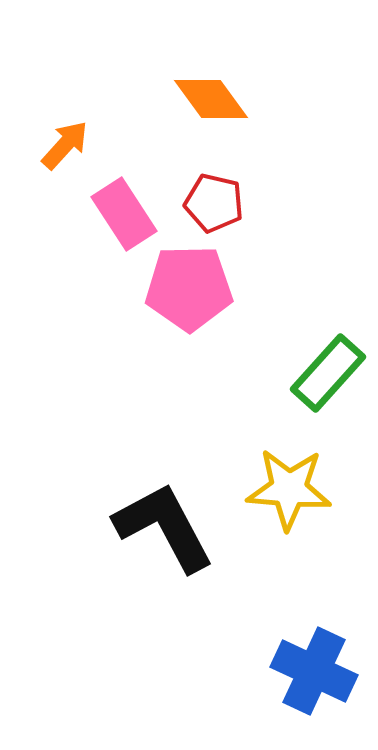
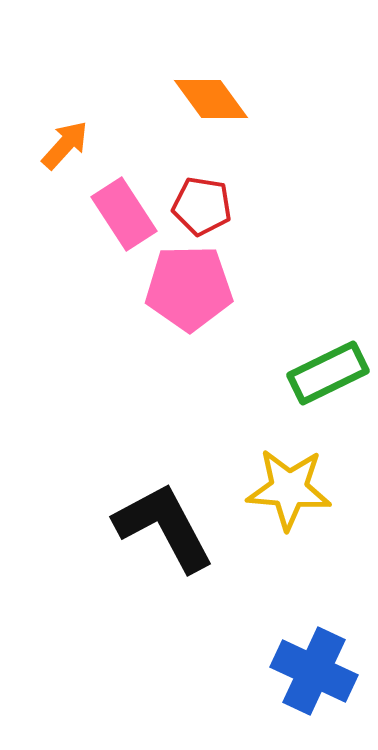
red pentagon: moved 12 px left, 3 px down; rotated 4 degrees counterclockwise
green rectangle: rotated 22 degrees clockwise
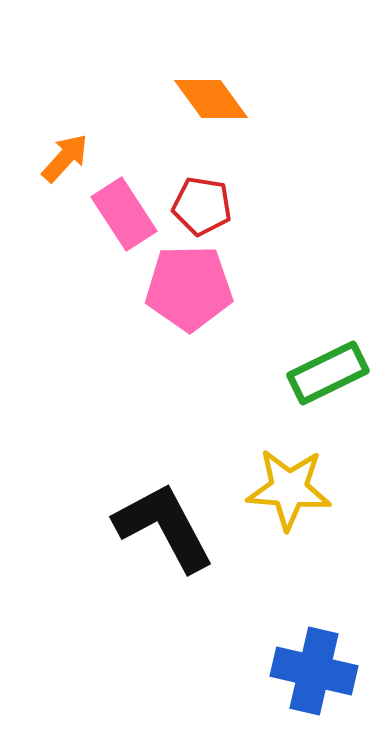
orange arrow: moved 13 px down
blue cross: rotated 12 degrees counterclockwise
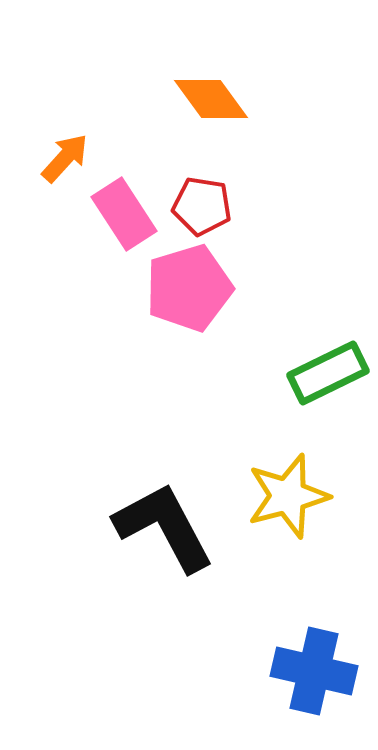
pink pentagon: rotated 16 degrees counterclockwise
yellow star: moved 1 px left, 7 px down; rotated 20 degrees counterclockwise
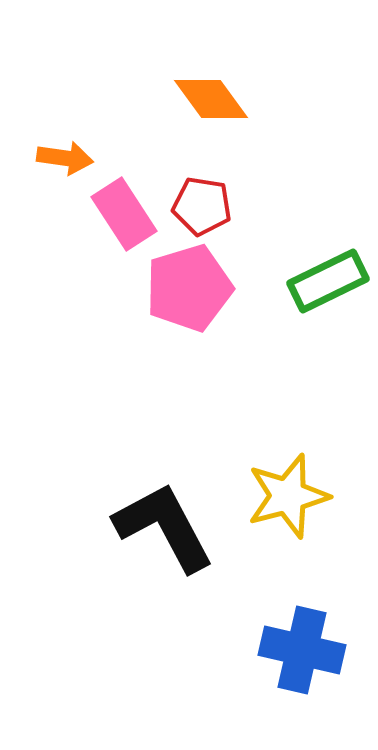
orange arrow: rotated 56 degrees clockwise
green rectangle: moved 92 px up
blue cross: moved 12 px left, 21 px up
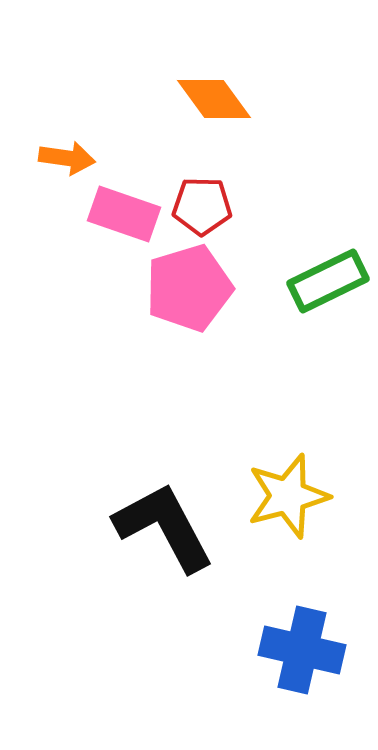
orange diamond: moved 3 px right
orange arrow: moved 2 px right
red pentagon: rotated 8 degrees counterclockwise
pink rectangle: rotated 38 degrees counterclockwise
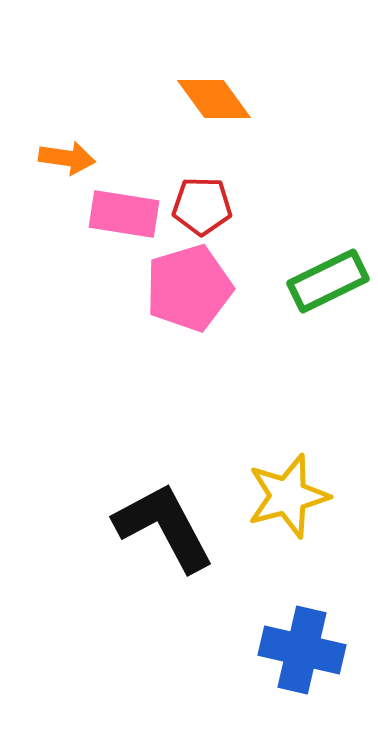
pink rectangle: rotated 10 degrees counterclockwise
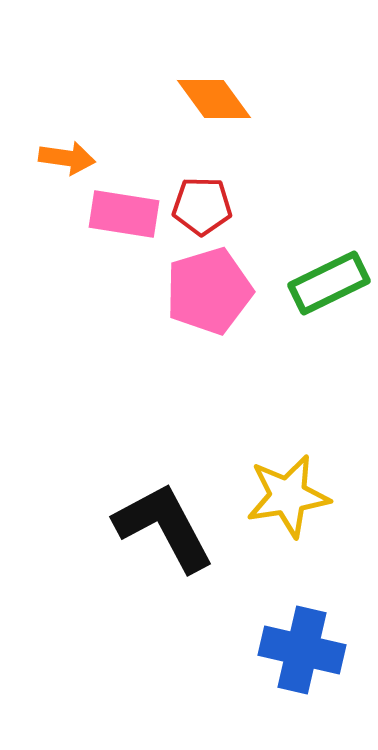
green rectangle: moved 1 px right, 2 px down
pink pentagon: moved 20 px right, 3 px down
yellow star: rotated 6 degrees clockwise
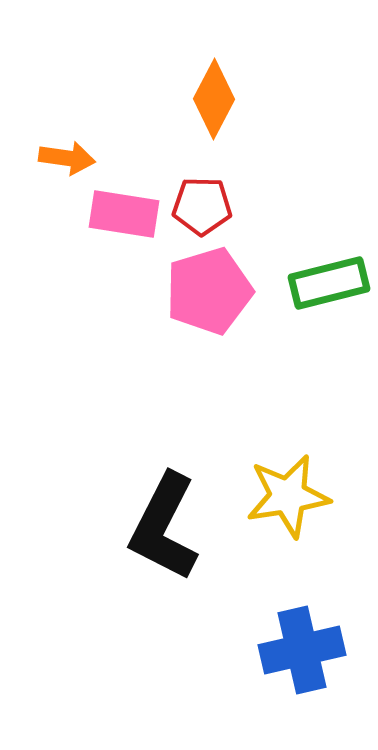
orange diamond: rotated 64 degrees clockwise
green rectangle: rotated 12 degrees clockwise
black L-shape: rotated 125 degrees counterclockwise
blue cross: rotated 26 degrees counterclockwise
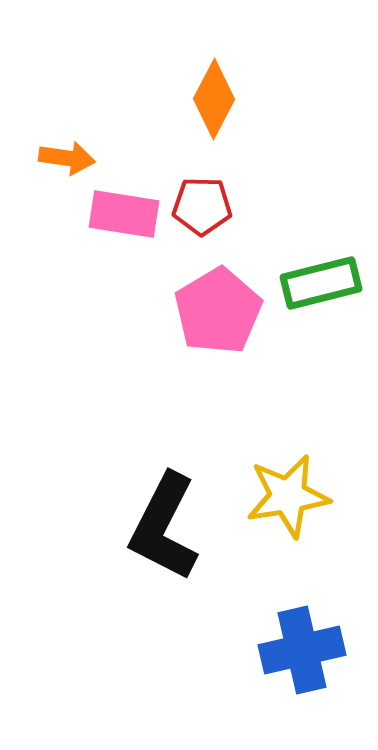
green rectangle: moved 8 px left
pink pentagon: moved 9 px right, 20 px down; rotated 14 degrees counterclockwise
